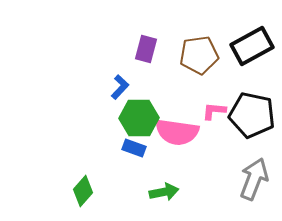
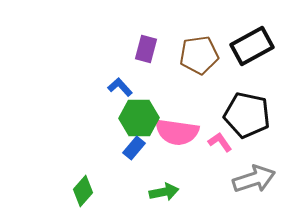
blue L-shape: rotated 85 degrees counterclockwise
pink L-shape: moved 6 px right, 31 px down; rotated 50 degrees clockwise
black pentagon: moved 5 px left
blue rectangle: rotated 70 degrees counterclockwise
gray arrow: rotated 51 degrees clockwise
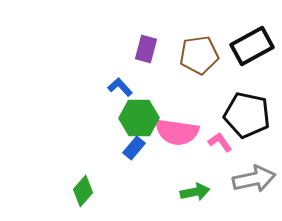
gray arrow: rotated 6 degrees clockwise
green arrow: moved 31 px right
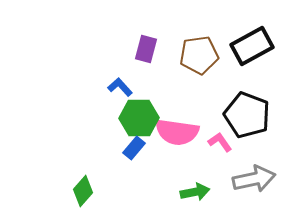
black pentagon: rotated 9 degrees clockwise
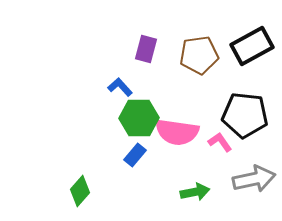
black pentagon: moved 2 px left; rotated 15 degrees counterclockwise
blue rectangle: moved 1 px right, 7 px down
green diamond: moved 3 px left
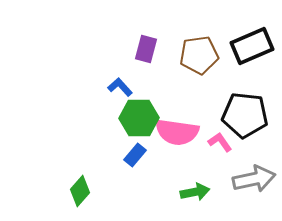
black rectangle: rotated 6 degrees clockwise
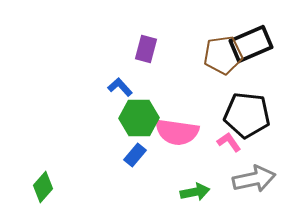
black rectangle: moved 1 px left, 2 px up
brown pentagon: moved 24 px right
black pentagon: moved 2 px right
pink L-shape: moved 9 px right
green diamond: moved 37 px left, 4 px up
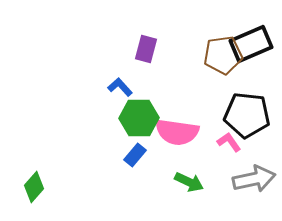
green diamond: moved 9 px left
green arrow: moved 6 px left, 10 px up; rotated 36 degrees clockwise
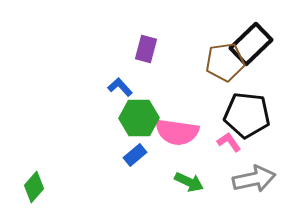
black rectangle: rotated 21 degrees counterclockwise
brown pentagon: moved 2 px right, 7 px down
blue rectangle: rotated 10 degrees clockwise
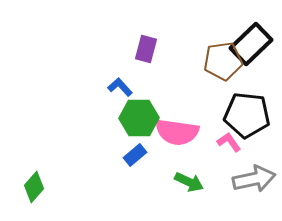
brown pentagon: moved 2 px left, 1 px up
